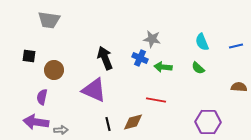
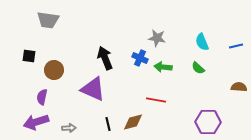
gray trapezoid: moved 1 px left
gray star: moved 5 px right, 1 px up
purple triangle: moved 1 px left, 1 px up
purple arrow: rotated 25 degrees counterclockwise
gray arrow: moved 8 px right, 2 px up
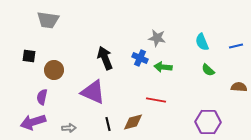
green semicircle: moved 10 px right, 2 px down
purple triangle: moved 3 px down
purple arrow: moved 3 px left
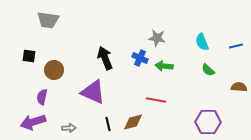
green arrow: moved 1 px right, 1 px up
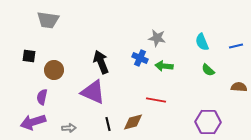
black arrow: moved 4 px left, 4 px down
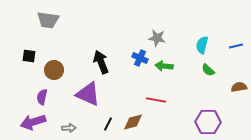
cyan semicircle: moved 3 px down; rotated 36 degrees clockwise
brown semicircle: rotated 14 degrees counterclockwise
purple triangle: moved 5 px left, 2 px down
black line: rotated 40 degrees clockwise
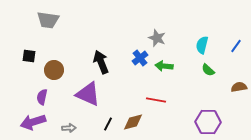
gray star: rotated 12 degrees clockwise
blue line: rotated 40 degrees counterclockwise
blue cross: rotated 28 degrees clockwise
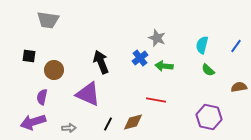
purple hexagon: moved 1 px right, 5 px up; rotated 10 degrees clockwise
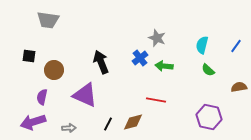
purple triangle: moved 3 px left, 1 px down
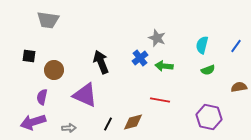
green semicircle: rotated 64 degrees counterclockwise
red line: moved 4 px right
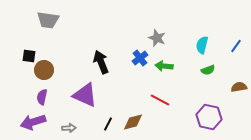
brown circle: moved 10 px left
red line: rotated 18 degrees clockwise
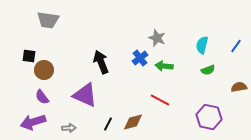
purple semicircle: rotated 49 degrees counterclockwise
